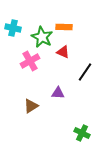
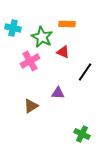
orange rectangle: moved 3 px right, 3 px up
green cross: moved 1 px down
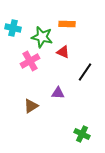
green star: rotated 15 degrees counterclockwise
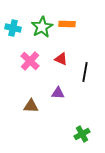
green star: moved 10 px up; rotated 30 degrees clockwise
red triangle: moved 2 px left, 7 px down
pink cross: rotated 18 degrees counterclockwise
black line: rotated 24 degrees counterclockwise
brown triangle: rotated 35 degrees clockwise
green cross: rotated 35 degrees clockwise
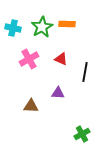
pink cross: moved 1 px left, 2 px up; rotated 18 degrees clockwise
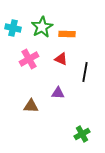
orange rectangle: moved 10 px down
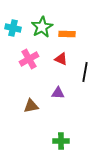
brown triangle: rotated 14 degrees counterclockwise
green cross: moved 21 px left, 7 px down; rotated 28 degrees clockwise
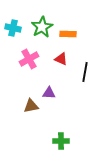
orange rectangle: moved 1 px right
purple triangle: moved 9 px left
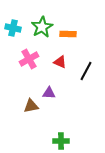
red triangle: moved 1 px left, 3 px down
black line: moved 1 px right, 1 px up; rotated 18 degrees clockwise
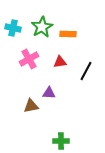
red triangle: rotated 32 degrees counterclockwise
